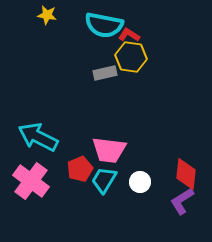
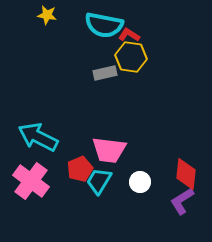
cyan trapezoid: moved 5 px left, 1 px down
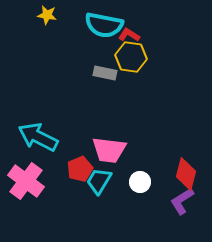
gray rectangle: rotated 25 degrees clockwise
red diamond: rotated 8 degrees clockwise
pink cross: moved 5 px left
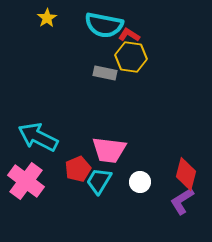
yellow star: moved 3 px down; rotated 30 degrees clockwise
red pentagon: moved 2 px left
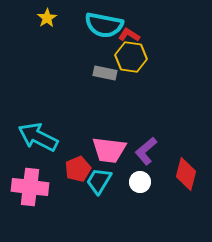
pink cross: moved 4 px right, 6 px down; rotated 30 degrees counterclockwise
purple L-shape: moved 36 px left, 50 px up; rotated 8 degrees counterclockwise
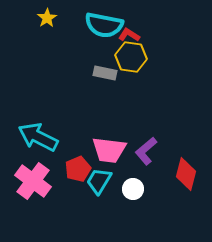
white circle: moved 7 px left, 7 px down
pink cross: moved 3 px right, 6 px up; rotated 30 degrees clockwise
